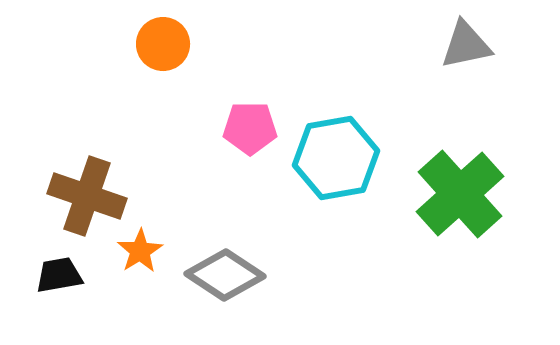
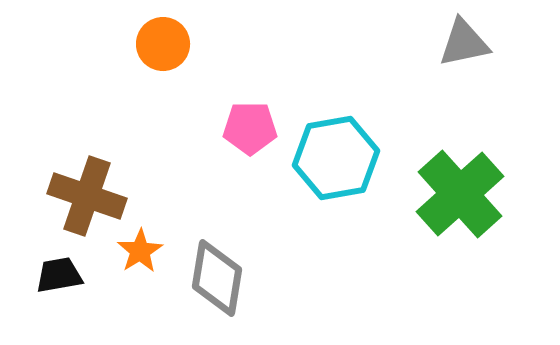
gray triangle: moved 2 px left, 2 px up
gray diamond: moved 8 px left, 3 px down; rotated 66 degrees clockwise
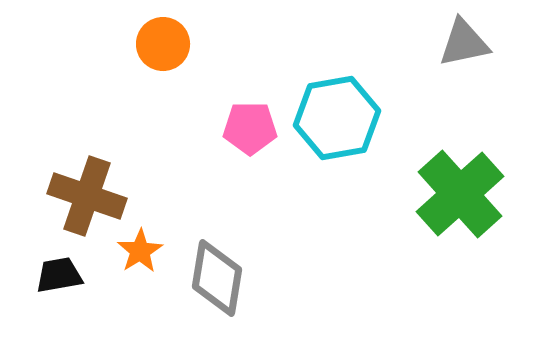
cyan hexagon: moved 1 px right, 40 px up
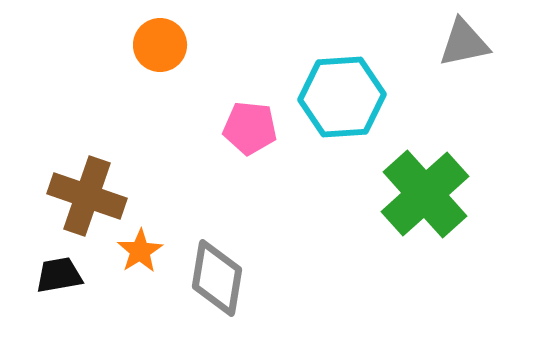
orange circle: moved 3 px left, 1 px down
cyan hexagon: moved 5 px right, 21 px up; rotated 6 degrees clockwise
pink pentagon: rotated 6 degrees clockwise
green cross: moved 35 px left
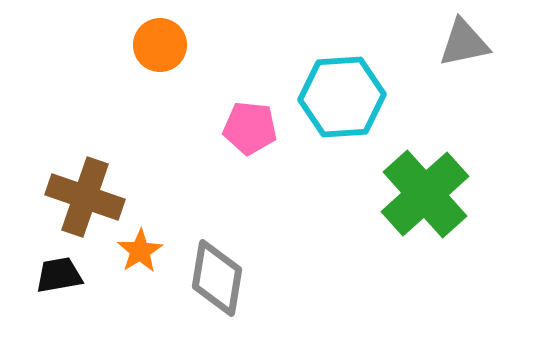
brown cross: moved 2 px left, 1 px down
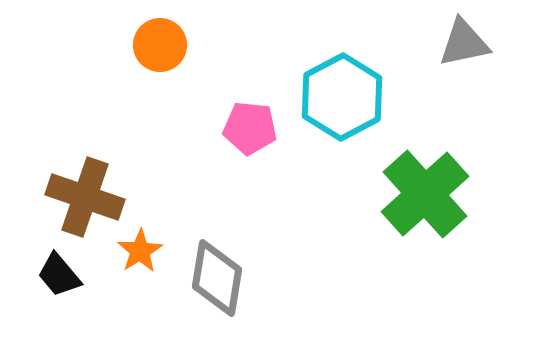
cyan hexagon: rotated 24 degrees counterclockwise
black trapezoid: rotated 120 degrees counterclockwise
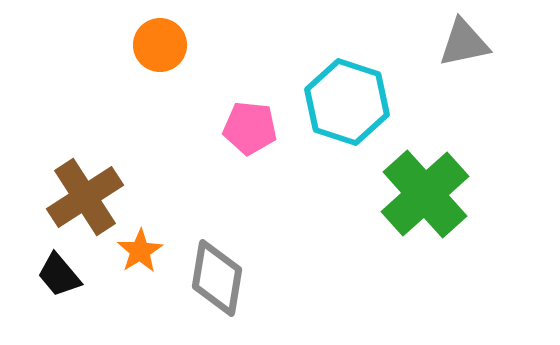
cyan hexagon: moved 5 px right, 5 px down; rotated 14 degrees counterclockwise
brown cross: rotated 38 degrees clockwise
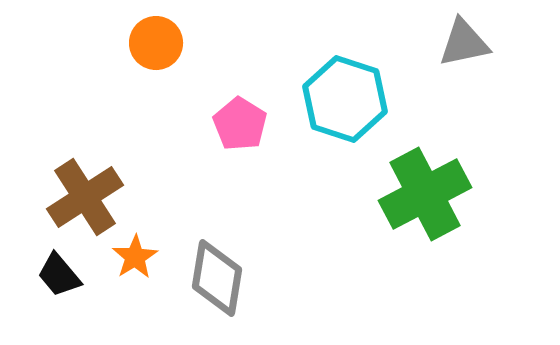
orange circle: moved 4 px left, 2 px up
cyan hexagon: moved 2 px left, 3 px up
pink pentagon: moved 10 px left, 4 px up; rotated 26 degrees clockwise
green cross: rotated 14 degrees clockwise
orange star: moved 5 px left, 6 px down
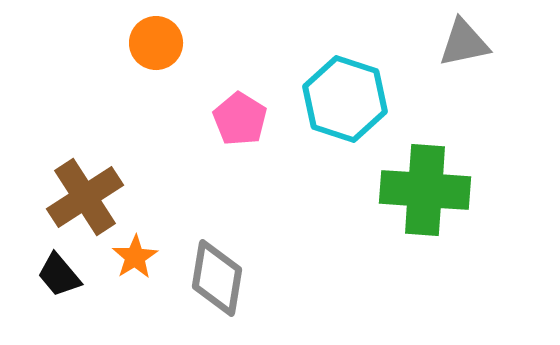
pink pentagon: moved 5 px up
green cross: moved 4 px up; rotated 32 degrees clockwise
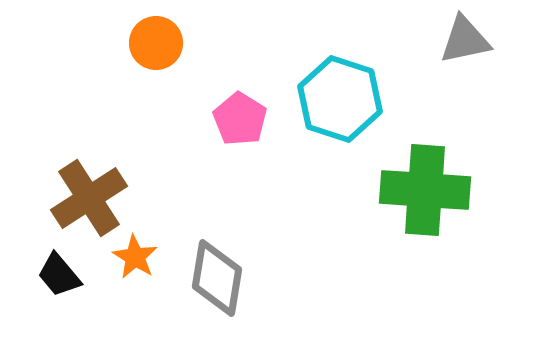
gray triangle: moved 1 px right, 3 px up
cyan hexagon: moved 5 px left
brown cross: moved 4 px right, 1 px down
orange star: rotated 9 degrees counterclockwise
